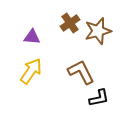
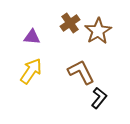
brown star: rotated 16 degrees counterclockwise
black L-shape: rotated 40 degrees counterclockwise
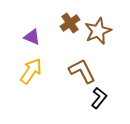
brown star: rotated 8 degrees clockwise
purple triangle: rotated 18 degrees clockwise
brown L-shape: moved 1 px right, 1 px up
